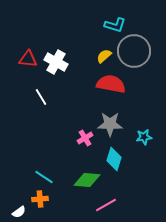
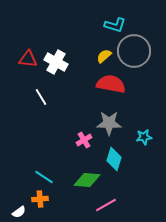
gray star: moved 1 px left, 1 px up
pink cross: moved 1 px left, 2 px down
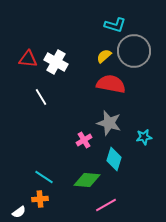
gray star: rotated 15 degrees clockwise
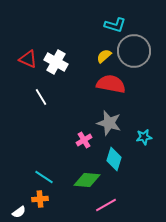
red triangle: rotated 18 degrees clockwise
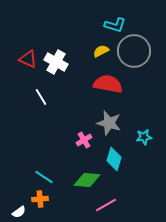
yellow semicircle: moved 3 px left, 5 px up; rotated 14 degrees clockwise
red semicircle: moved 3 px left
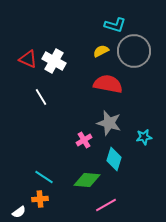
white cross: moved 2 px left, 1 px up
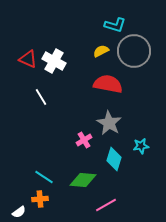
gray star: rotated 15 degrees clockwise
cyan star: moved 3 px left, 9 px down
green diamond: moved 4 px left
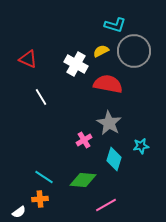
white cross: moved 22 px right, 3 px down
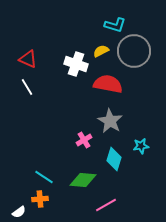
white cross: rotated 10 degrees counterclockwise
white line: moved 14 px left, 10 px up
gray star: moved 1 px right, 2 px up
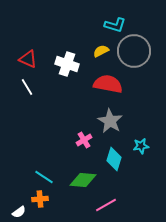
white cross: moved 9 px left
